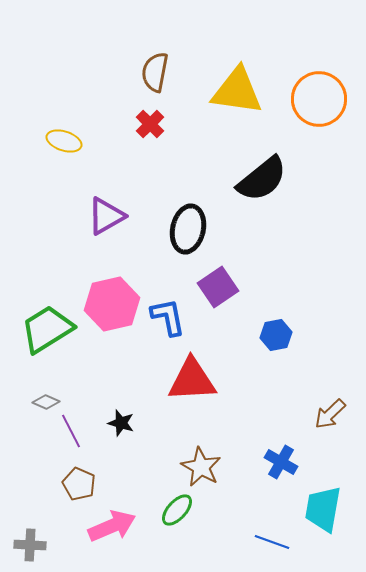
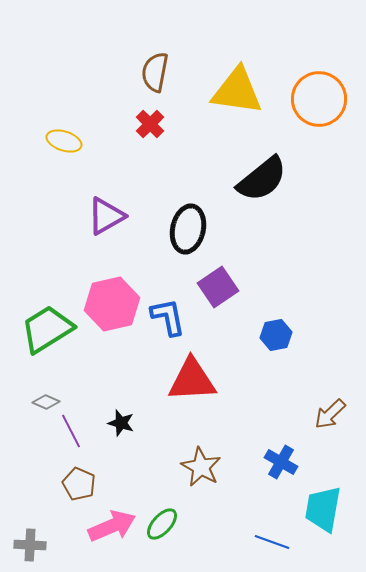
green ellipse: moved 15 px left, 14 px down
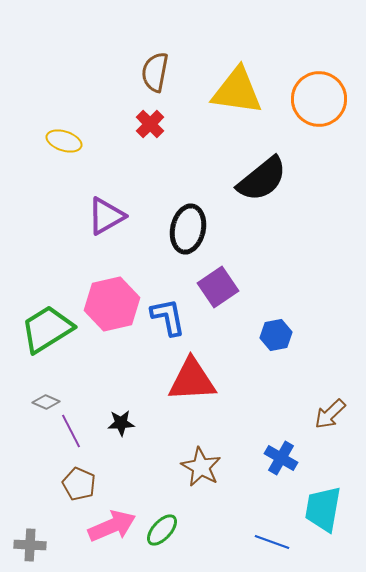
black star: rotated 20 degrees counterclockwise
blue cross: moved 4 px up
green ellipse: moved 6 px down
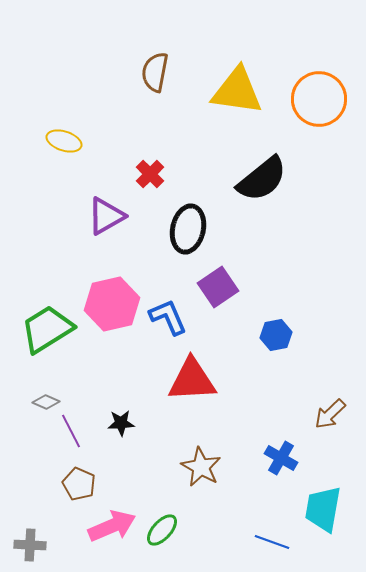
red cross: moved 50 px down
blue L-shape: rotated 12 degrees counterclockwise
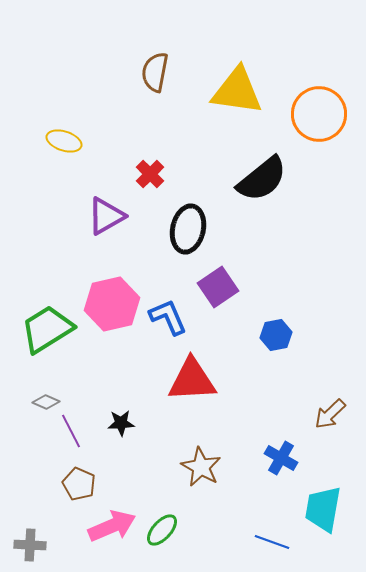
orange circle: moved 15 px down
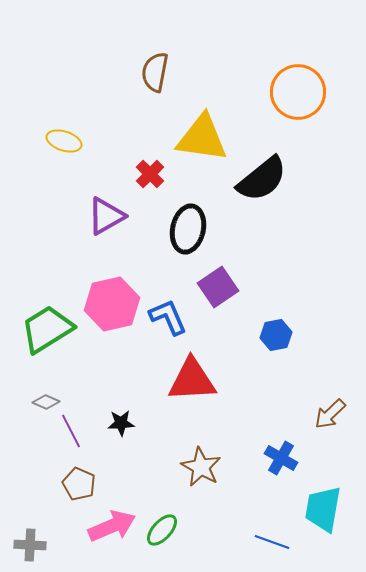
yellow triangle: moved 35 px left, 47 px down
orange circle: moved 21 px left, 22 px up
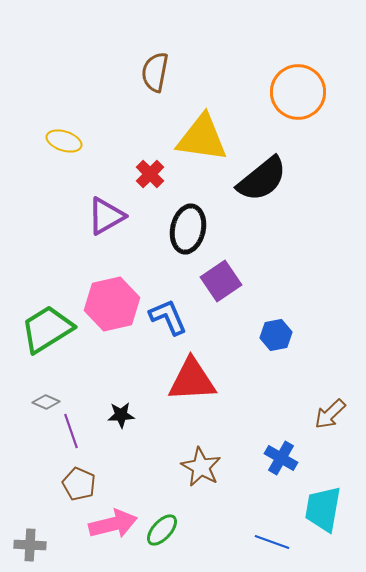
purple square: moved 3 px right, 6 px up
black star: moved 8 px up
purple line: rotated 8 degrees clockwise
pink arrow: moved 1 px right, 2 px up; rotated 9 degrees clockwise
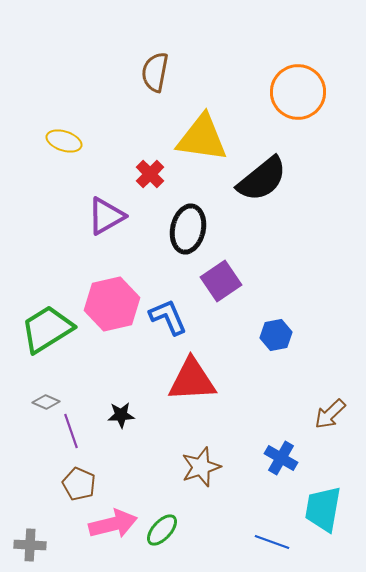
brown star: rotated 24 degrees clockwise
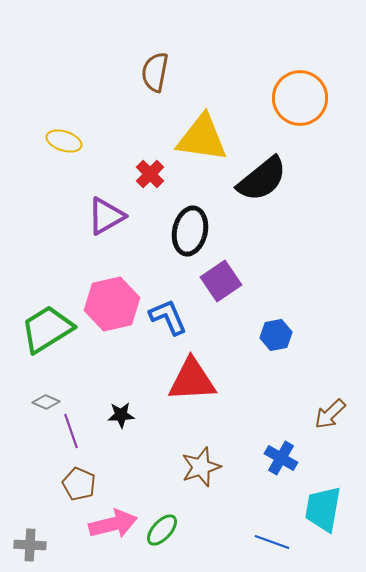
orange circle: moved 2 px right, 6 px down
black ellipse: moved 2 px right, 2 px down
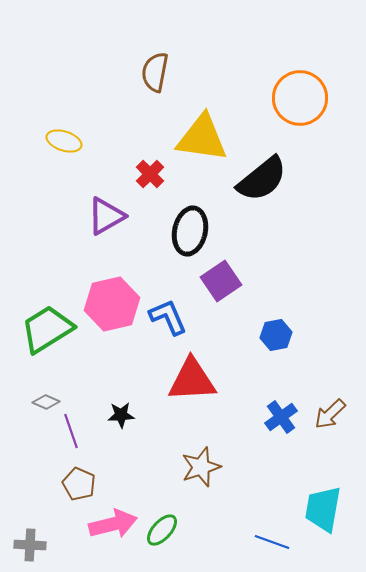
blue cross: moved 41 px up; rotated 24 degrees clockwise
